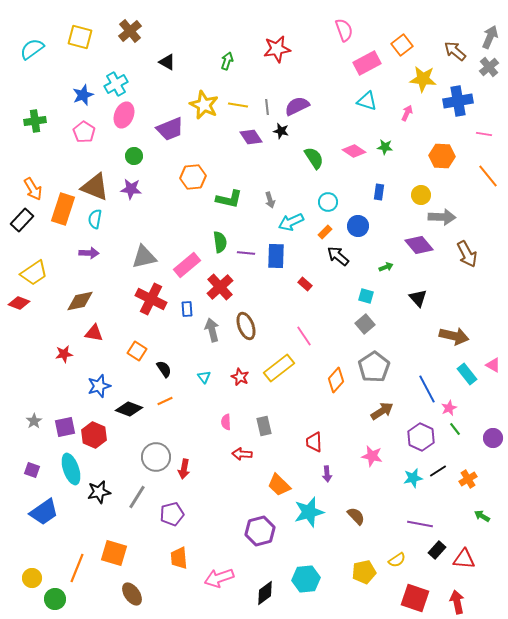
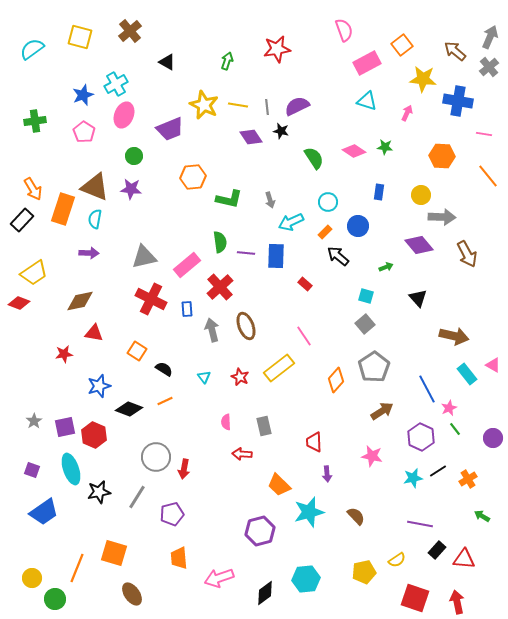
blue cross at (458, 101): rotated 20 degrees clockwise
black semicircle at (164, 369): rotated 24 degrees counterclockwise
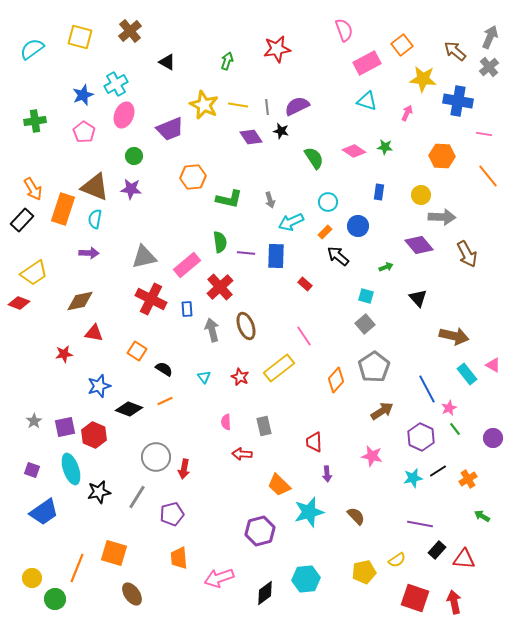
red arrow at (457, 602): moved 3 px left
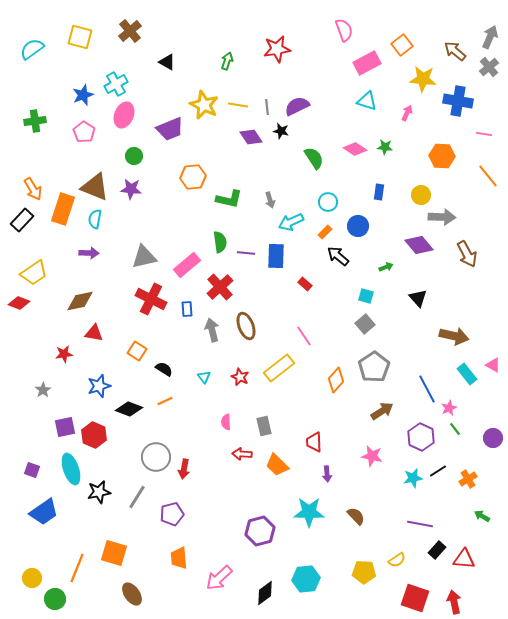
pink diamond at (354, 151): moved 1 px right, 2 px up
gray star at (34, 421): moved 9 px right, 31 px up
orange trapezoid at (279, 485): moved 2 px left, 20 px up
cyan star at (309, 512): rotated 16 degrees clockwise
yellow pentagon at (364, 572): rotated 15 degrees clockwise
pink arrow at (219, 578): rotated 24 degrees counterclockwise
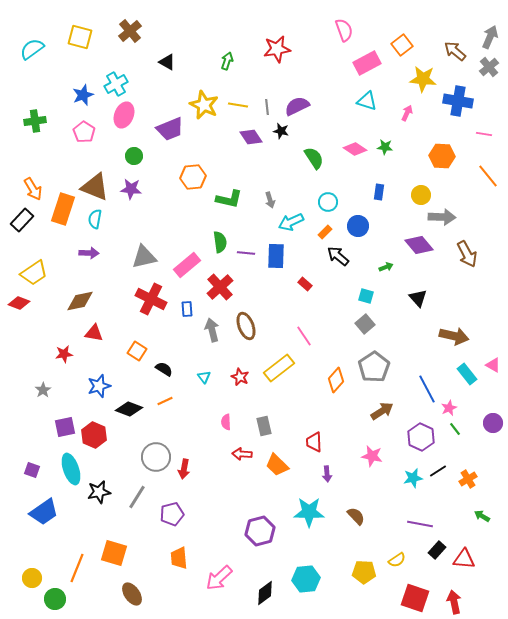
purple circle at (493, 438): moved 15 px up
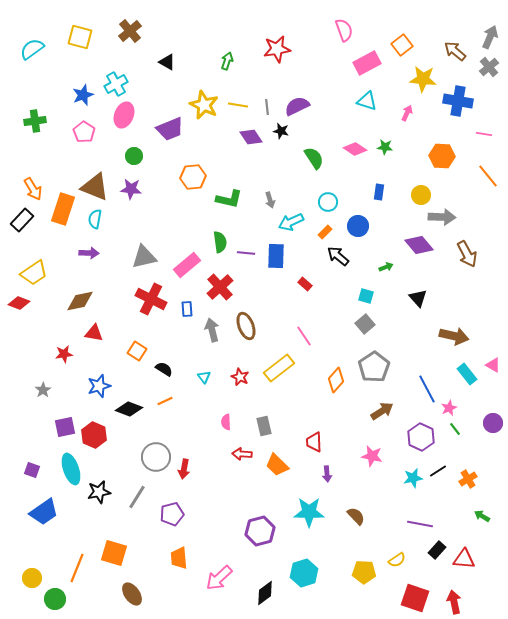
cyan hexagon at (306, 579): moved 2 px left, 6 px up; rotated 12 degrees counterclockwise
